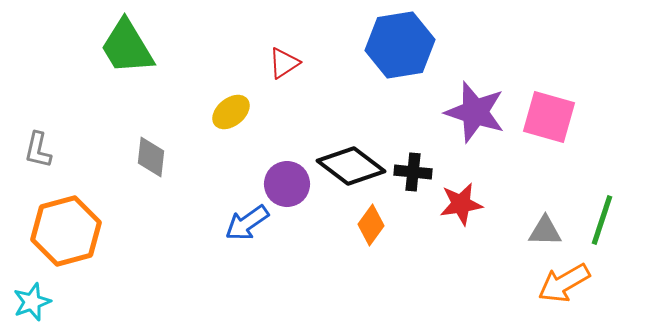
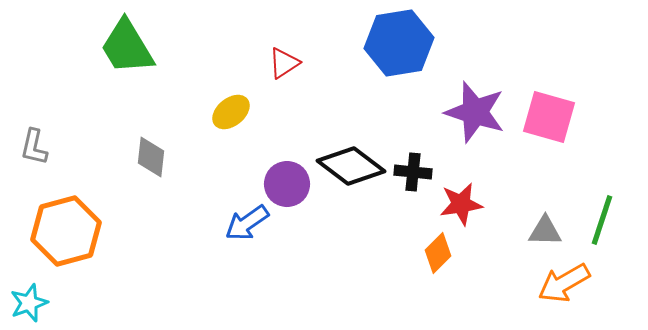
blue hexagon: moved 1 px left, 2 px up
gray L-shape: moved 4 px left, 3 px up
orange diamond: moved 67 px right, 28 px down; rotated 9 degrees clockwise
cyan star: moved 3 px left, 1 px down
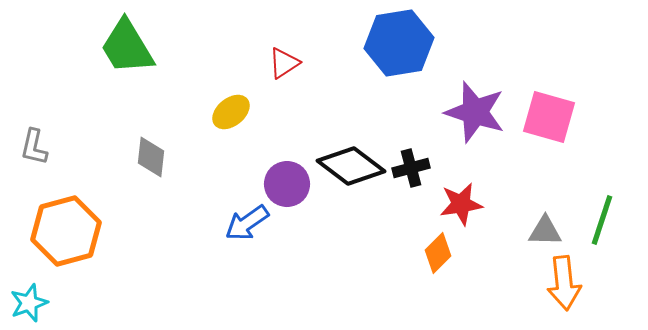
black cross: moved 2 px left, 4 px up; rotated 21 degrees counterclockwise
orange arrow: rotated 66 degrees counterclockwise
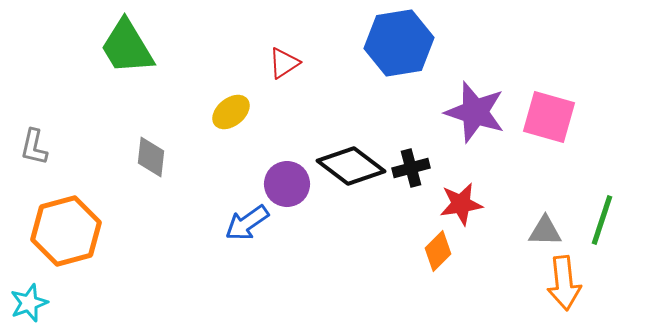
orange diamond: moved 2 px up
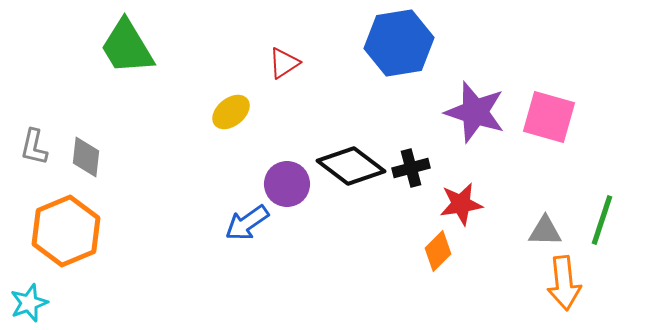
gray diamond: moved 65 px left
orange hexagon: rotated 8 degrees counterclockwise
